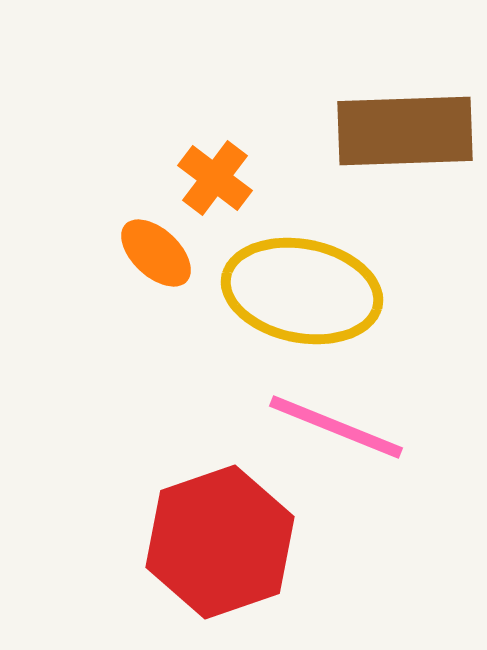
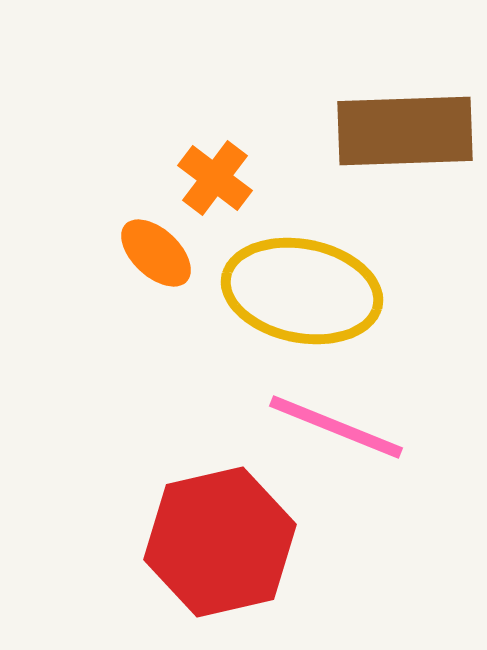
red hexagon: rotated 6 degrees clockwise
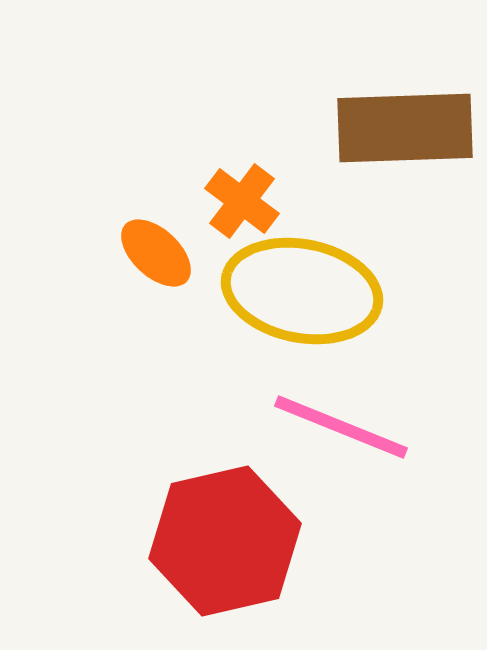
brown rectangle: moved 3 px up
orange cross: moved 27 px right, 23 px down
pink line: moved 5 px right
red hexagon: moved 5 px right, 1 px up
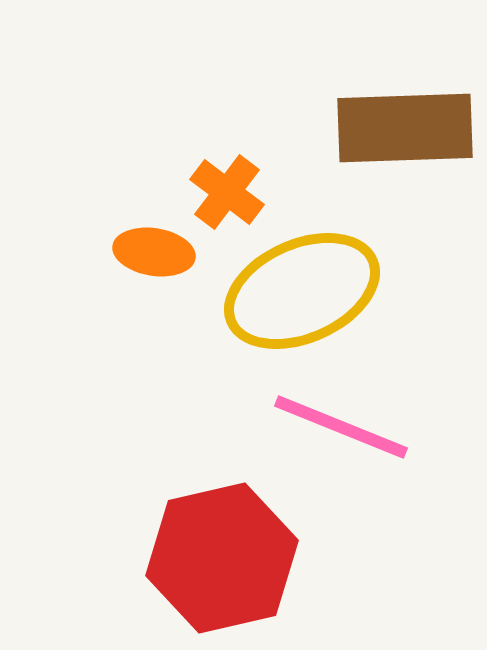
orange cross: moved 15 px left, 9 px up
orange ellipse: moved 2 px left, 1 px up; rotated 34 degrees counterclockwise
yellow ellipse: rotated 35 degrees counterclockwise
red hexagon: moved 3 px left, 17 px down
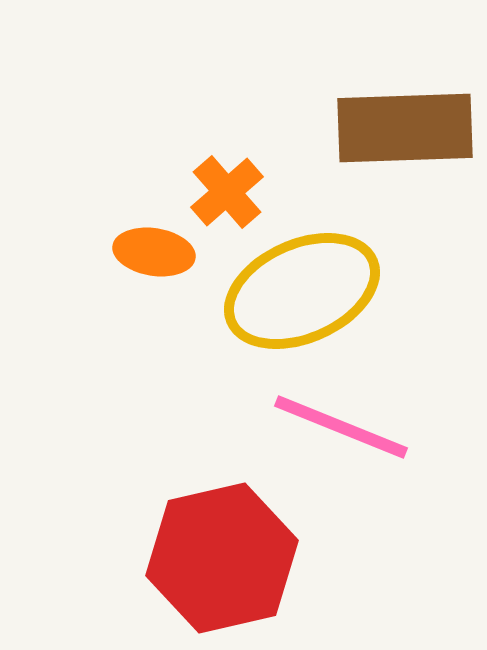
orange cross: rotated 12 degrees clockwise
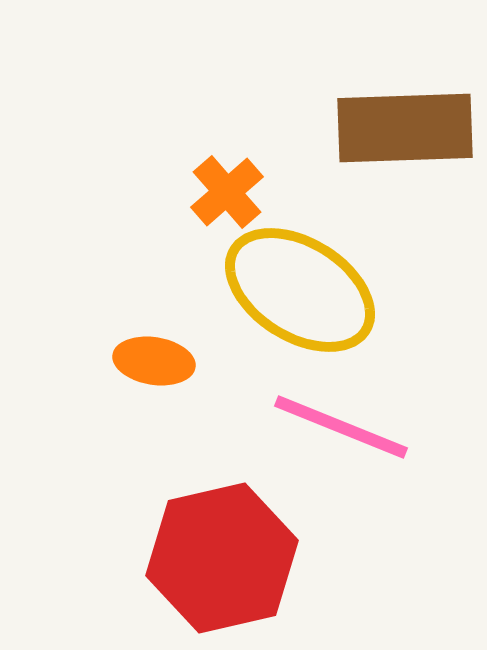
orange ellipse: moved 109 px down
yellow ellipse: moved 2 px left, 1 px up; rotated 56 degrees clockwise
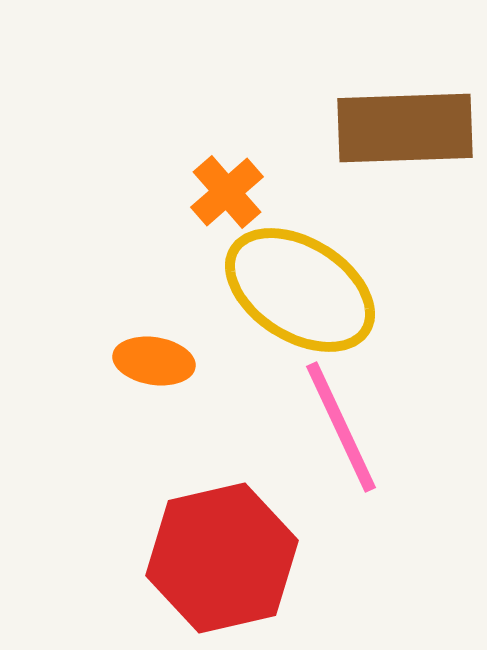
pink line: rotated 43 degrees clockwise
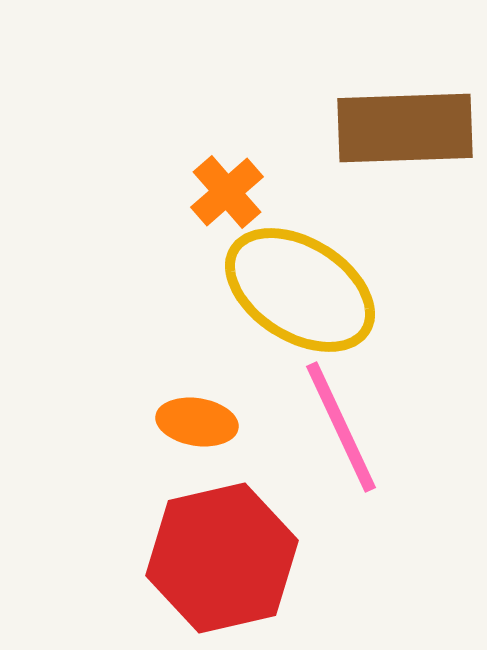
orange ellipse: moved 43 px right, 61 px down
